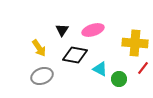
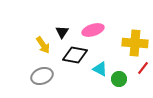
black triangle: moved 2 px down
yellow arrow: moved 4 px right, 3 px up
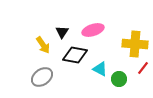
yellow cross: moved 1 px down
gray ellipse: moved 1 px down; rotated 15 degrees counterclockwise
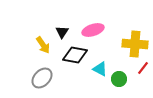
gray ellipse: moved 1 px down; rotated 10 degrees counterclockwise
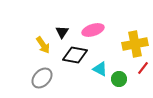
yellow cross: rotated 15 degrees counterclockwise
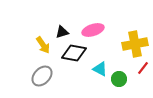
black triangle: rotated 40 degrees clockwise
black diamond: moved 1 px left, 2 px up
gray ellipse: moved 2 px up
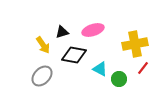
black diamond: moved 2 px down
